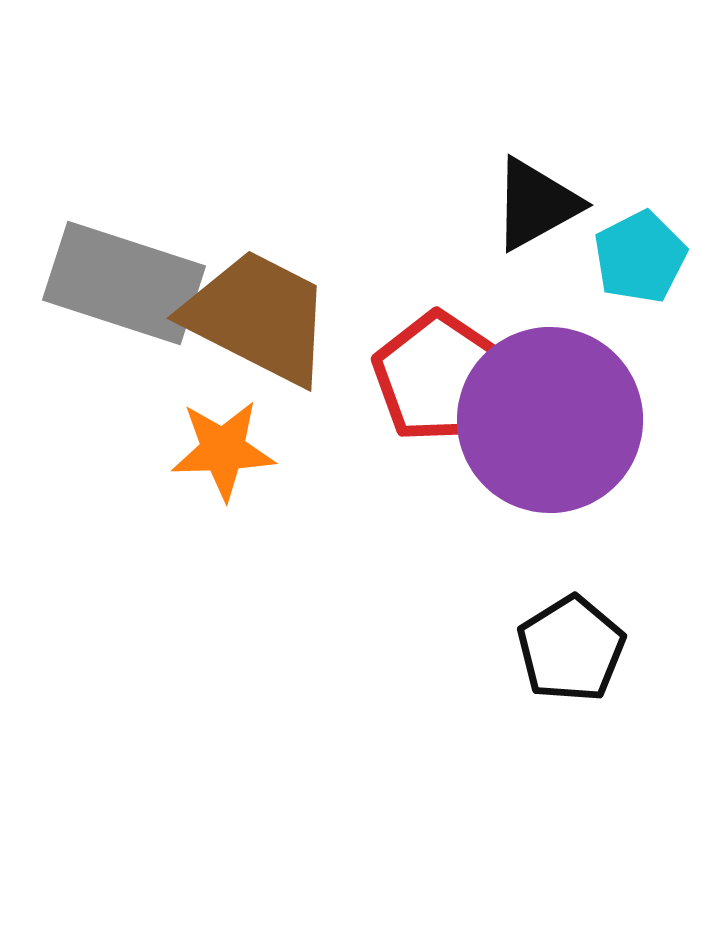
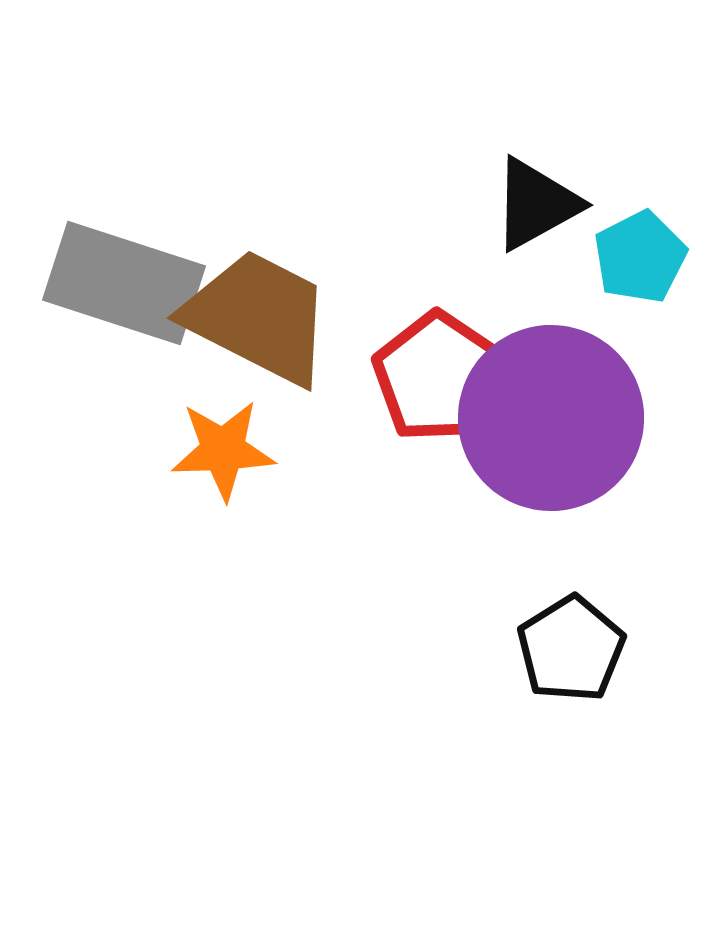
purple circle: moved 1 px right, 2 px up
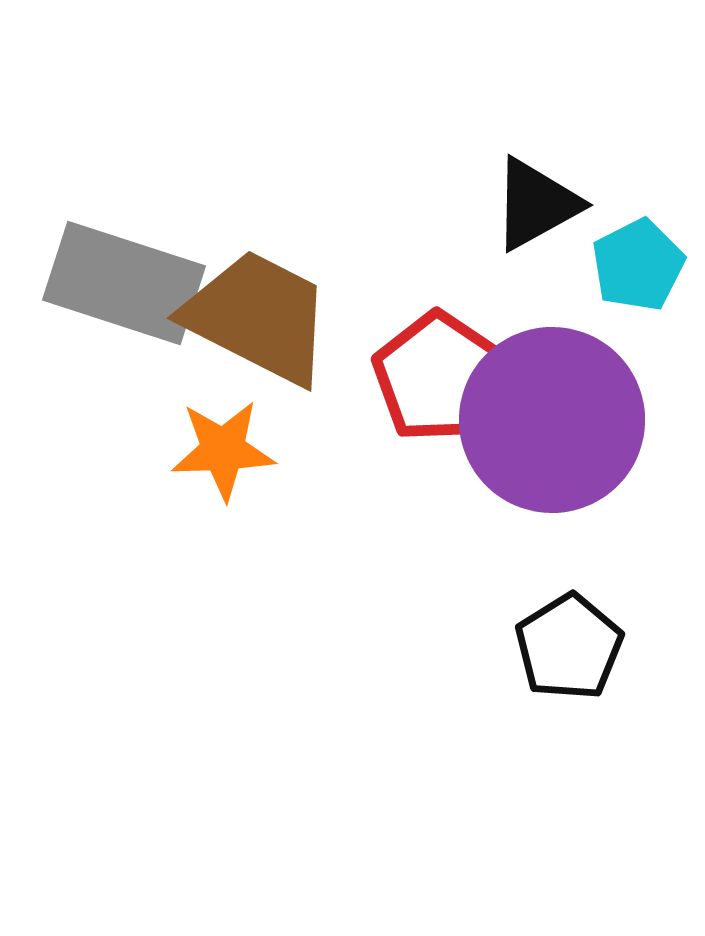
cyan pentagon: moved 2 px left, 8 px down
purple circle: moved 1 px right, 2 px down
black pentagon: moved 2 px left, 2 px up
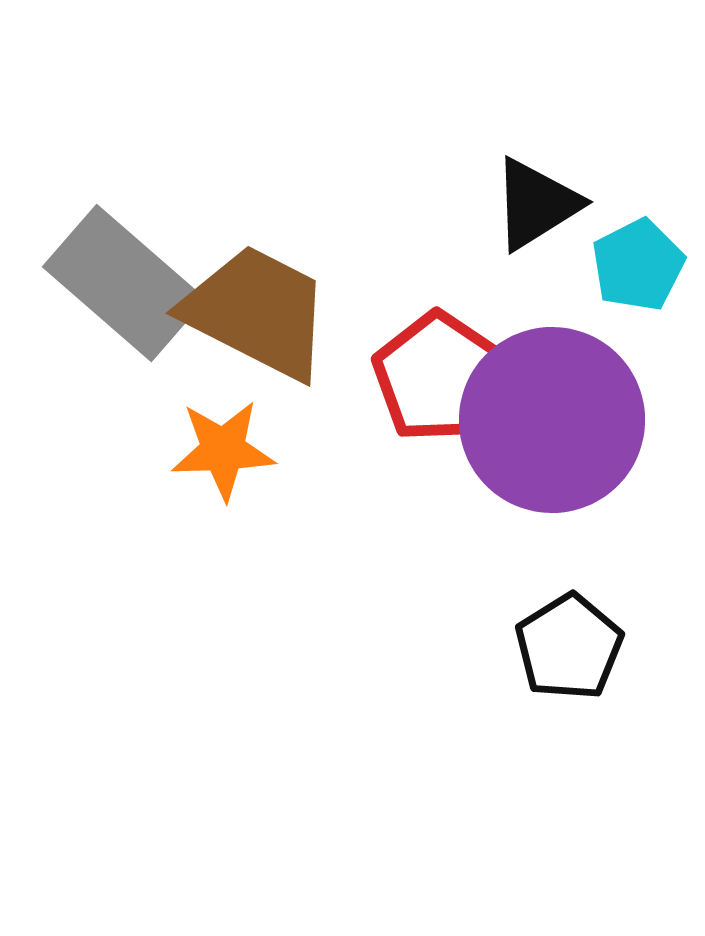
black triangle: rotated 3 degrees counterclockwise
gray rectangle: rotated 23 degrees clockwise
brown trapezoid: moved 1 px left, 5 px up
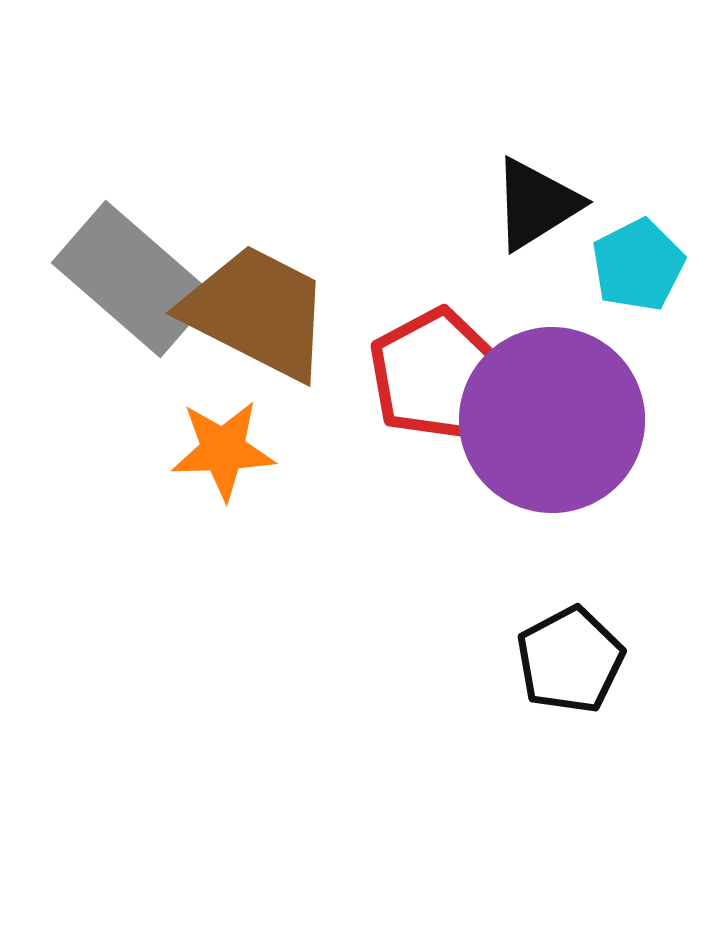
gray rectangle: moved 9 px right, 4 px up
red pentagon: moved 4 px left, 3 px up; rotated 10 degrees clockwise
black pentagon: moved 1 px right, 13 px down; rotated 4 degrees clockwise
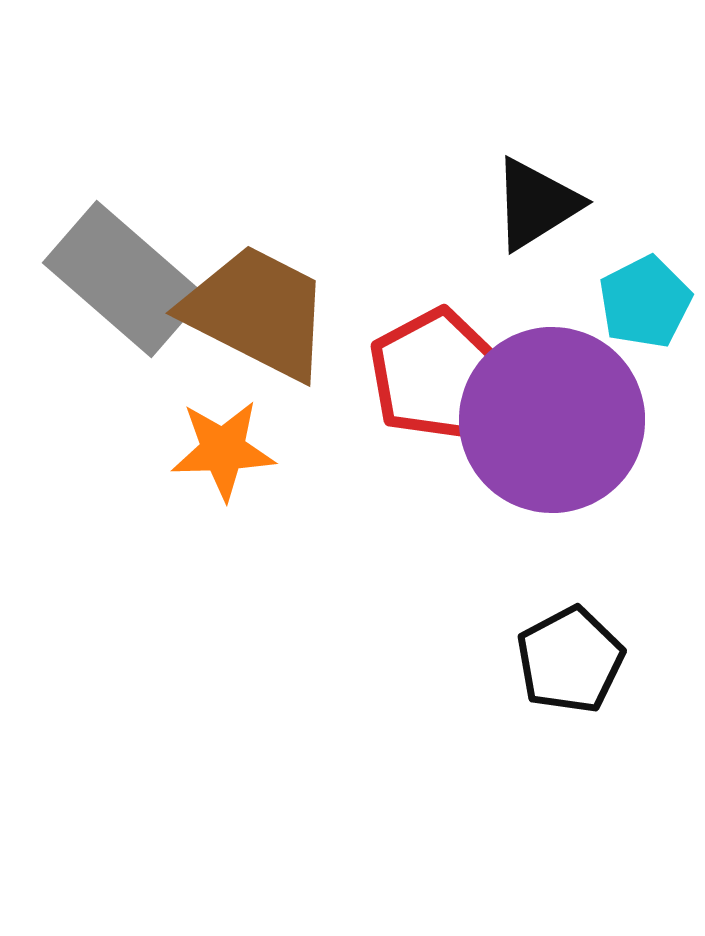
cyan pentagon: moved 7 px right, 37 px down
gray rectangle: moved 9 px left
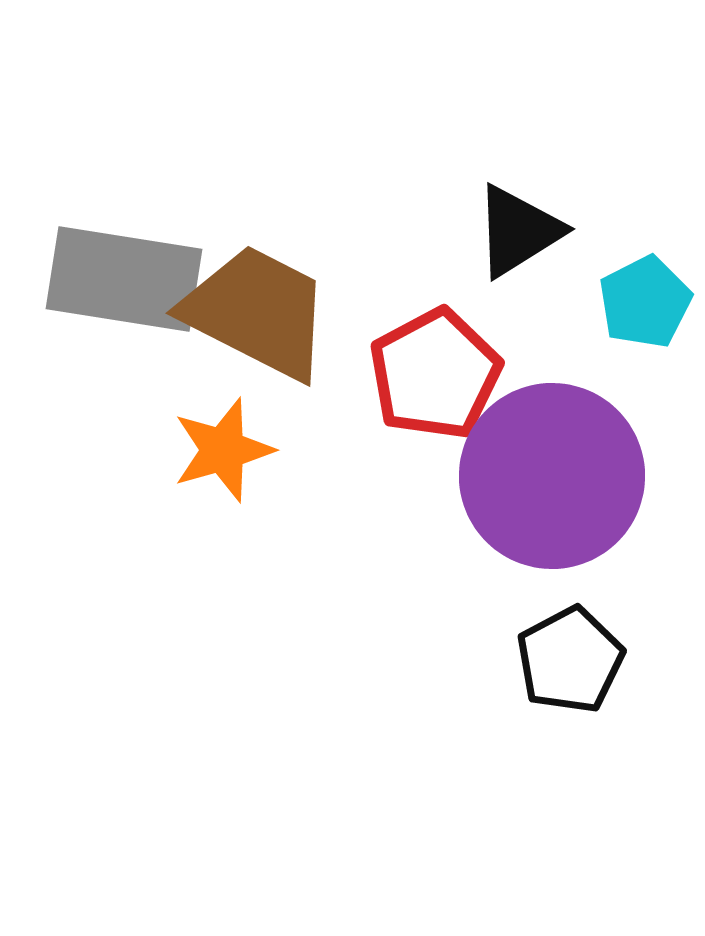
black triangle: moved 18 px left, 27 px down
gray rectangle: rotated 32 degrees counterclockwise
purple circle: moved 56 px down
orange star: rotated 14 degrees counterclockwise
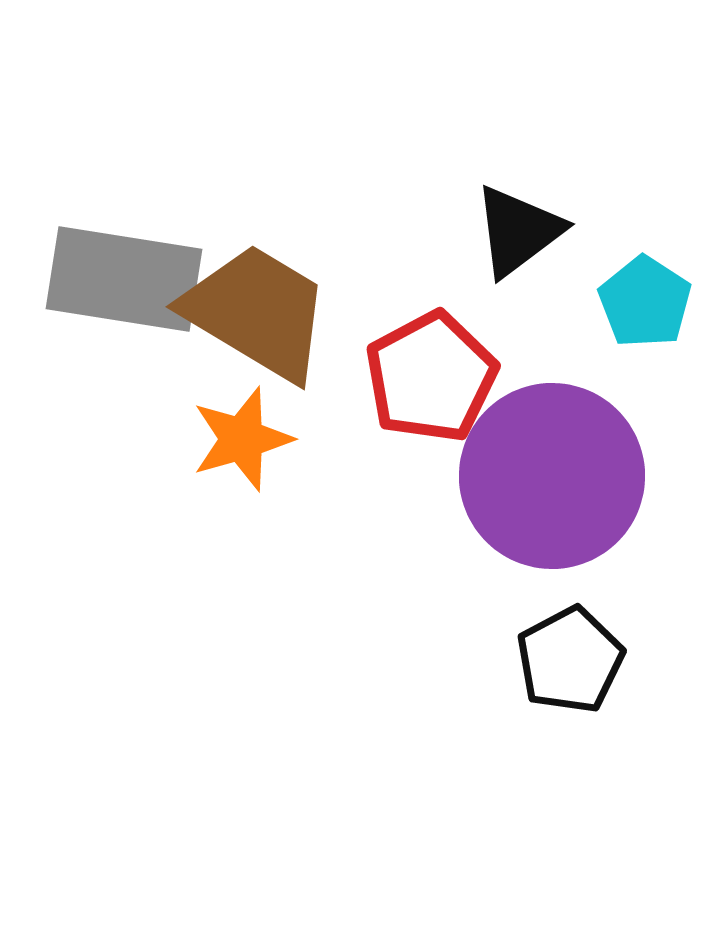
black triangle: rotated 5 degrees counterclockwise
cyan pentagon: rotated 12 degrees counterclockwise
brown trapezoid: rotated 4 degrees clockwise
red pentagon: moved 4 px left, 3 px down
orange star: moved 19 px right, 11 px up
